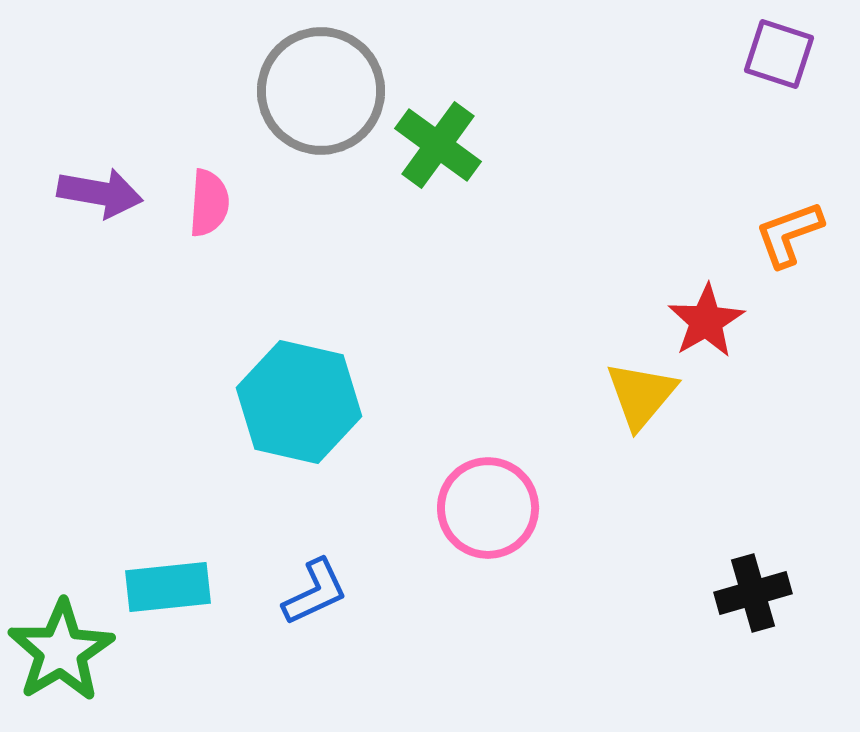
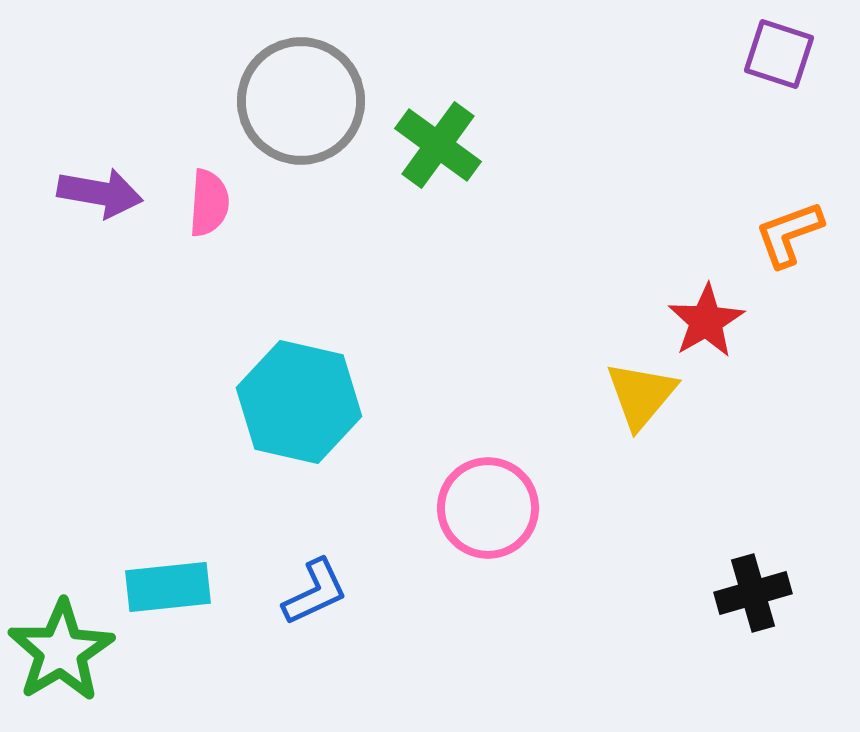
gray circle: moved 20 px left, 10 px down
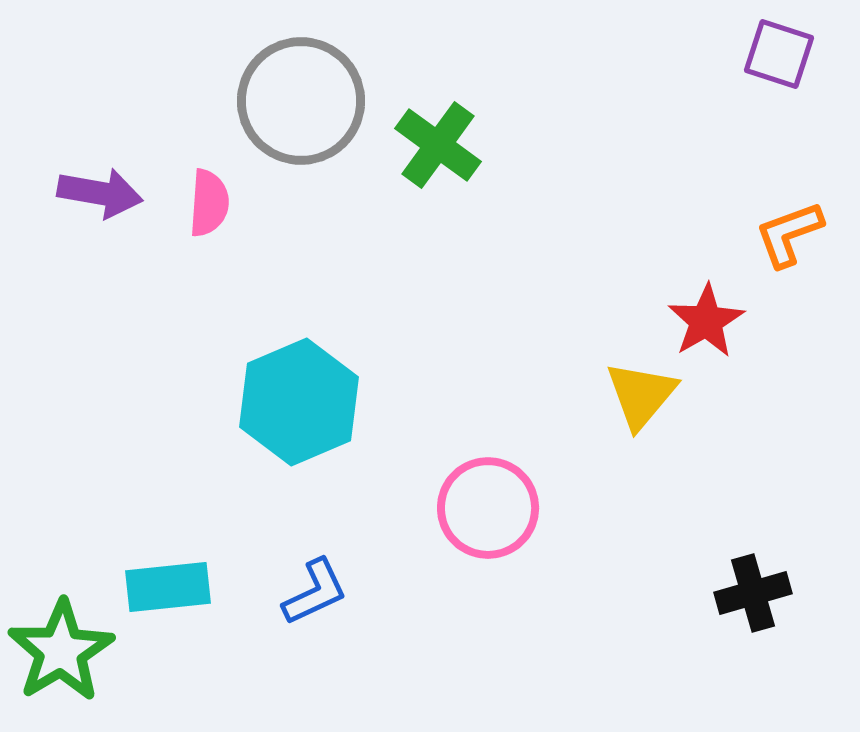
cyan hexagon: rotated 24 degrees clockwise
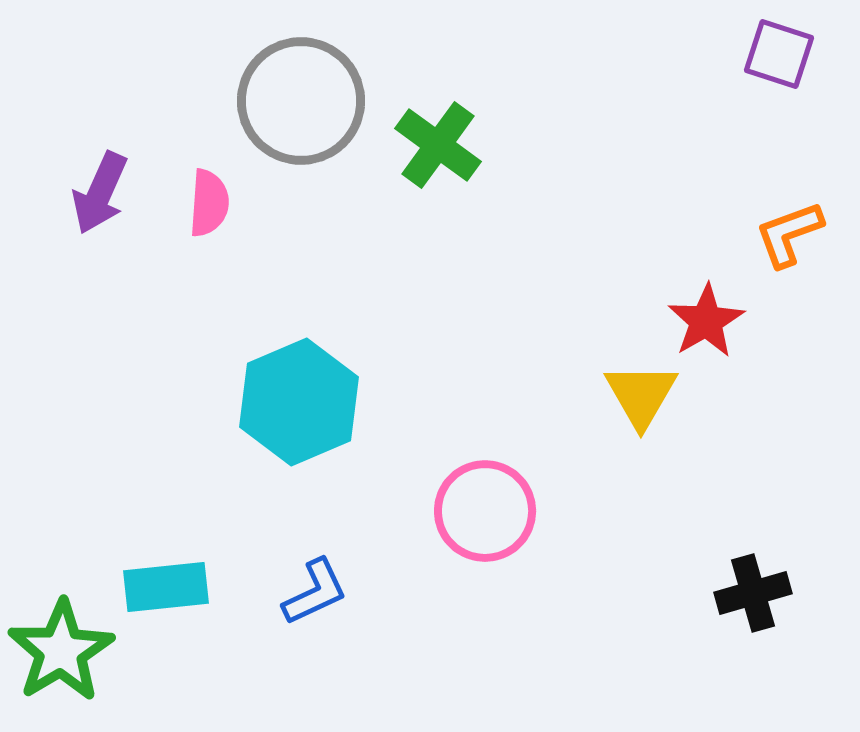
purple arrow: rotated 104 degrees clockwise
yellow triangle: rotated 10 degrees counterclockwise
pink circle: moved 3 px left, 3 px down
cyan rectangle: moved 2 px left
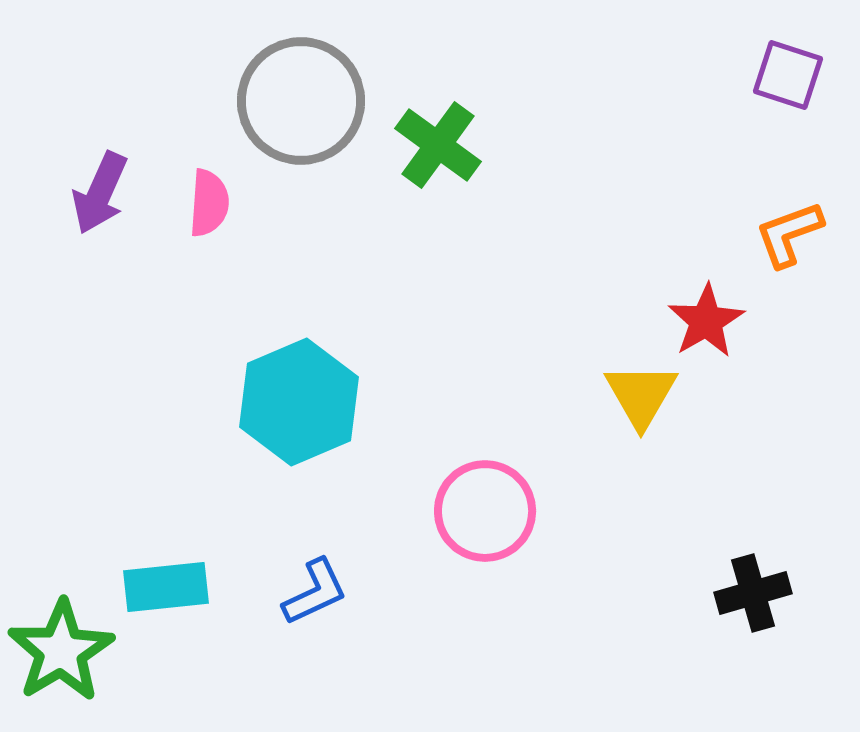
purple square: moved 9 px right, 21 px down
